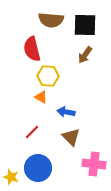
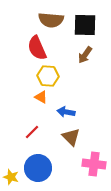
red semicircle: moved 5 px right, 1 px up; rotated 10 degrees counterclockwise
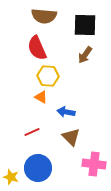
brown semicircle: moved 7 px left, 4 px up
red line: rotated 21 degrees clockwise
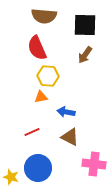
orange triangle: rotated 40 degrees counterclockwise
brown triangle: moved 1 px left; rotated 18 degrees counterclockwise
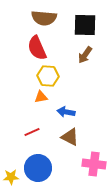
brown semicircle: moved 2 px down
yellow star: rotated 21 degrees counterclockwise
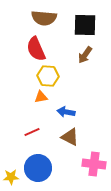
red semicircle: moved 1 px left, 1 px down
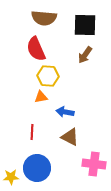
blue arrow: moved 1 px left
red line: rotated 63 degrees counterclockwise
blue circle: moved 1 px left
